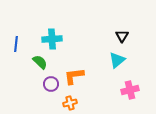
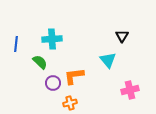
cyan triangle: moved 9 px left; rotated 30 degrees counterclockwise
purple circle: moved 2 px right, 1 px up
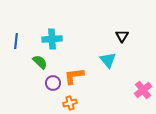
blue line: moved 3 px up
pink cross: moved 13 px right; rotated 24 degrees counterclockwise
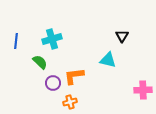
cyan cross: rotated 12 degrees counterclockwise
cyan triangle: rotated 36 degrees counterclockwise
pink cross: rotated 36 degrees clockwise
orange cross: moved 1 px up
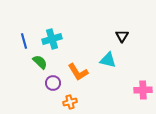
blue line: moved 8 px right; rotated 21 degrees counterclockwise
orange L-shape: moved 4 px right, 4 px up; rotated 115 degrees counterclockwise
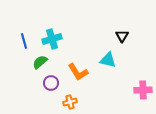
green semicircle: rotated 84 degrees counterclockwise
purple circle: moved 2 px left
